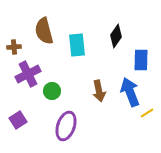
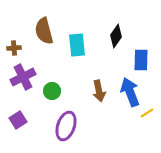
brown cross: moved 1 px down
purple cross: moved 5 px left, 3 px down
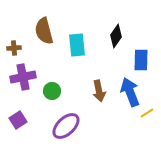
purple cross: rotated 15 degrees clockwise
purple ellipse: rotated 28 degrees clockwise
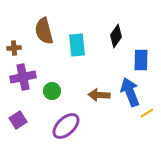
brown arrow: moved 4 px down; rotated 105 degrees clockwise
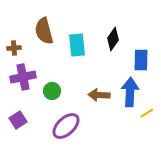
black diamond: moved 3 px left, 3 px down
blue arrow: rotated 24 degrees clockwise
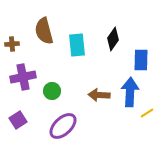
brown cross: moved 2 px left, 4 px up
purple ellipse: moved 3 px left
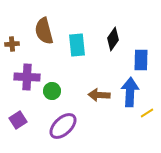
purple cross: moved 4 px right; rotated 15 degrees clockwise
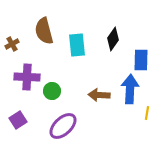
brown cross: rotated 24 degrees counterclockwise
blue arrow: moved 3 px up
yellow line: rotated 48 degrees counterclockwise
